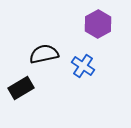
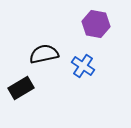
purple hexagon: moved 2 px left; rotated 20 degrees counterclockwise
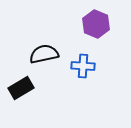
purple hexagon: rotated 12 degrees clockwise
blue cross: rotated 30 degrees counterclockwise
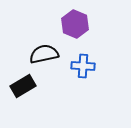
purple hexagon: moved 21 px left
black rectangle: moved 2 px right, 2 px up
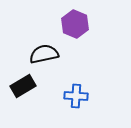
blue cross: moved 7 px left, 30 px down
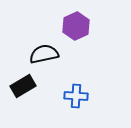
purple hexagon: moved 1 px right, 2 px down; rotated 12 degrees clockwise
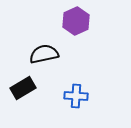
purple hexagon: moved 5 px up
black rectangle: moved 2 px down
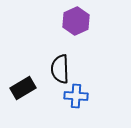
black semicircle: moved 16 px right, 15 px down; rotated 80 degrees counterclockwise
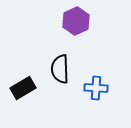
blue cross: moved 20 px right, 8 px up
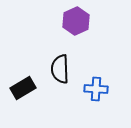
blue cross: moved 1 px down
